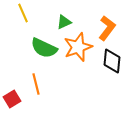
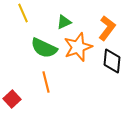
orange line: moved 10 px right, 2 px up
red square: rotated 12 degrees counterclockwise
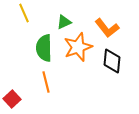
yellow line: moved 1 px right
orange L-shape: rotated 105 degrees clockwise
green semicircle: rotated 64 degrees clockwise
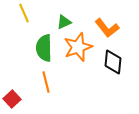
black diamond: moved 1 px right, 1 px down
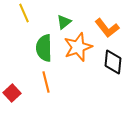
green triangle: rotated 14 degrees counterclockwise
red square: moved 6 px up
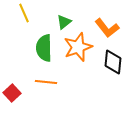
orange line: rotated 70 degrees counterclockwise
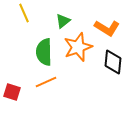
green triangle: moved 1 px left, 1 px up
orange L-shape: rotated 20 degrees counterclockwise
green semicircle: moved 4 px down
orange line: rotated 30 degrees counterclockwise
red square: moved 1 px up; rotated 30 degrees counterclockwise
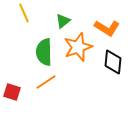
orange line: rotated 10 degrees counterclockwise
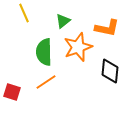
orange L-shape: rotated 20 degrees counterclockwise
black diamond: moved 3 px left, 9 px down
